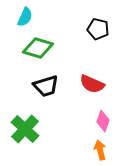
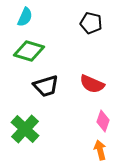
black pentagon: moved 7 px left, 6 px up
green diamond: moved 9 px left, 3 px down
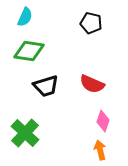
green diamond: rotated 8 degrees counterclockwise
green cross: moved 4 px down
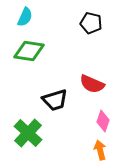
black trapezoid: moved 9 px right, 14 px down
green cross: moved 3 px right
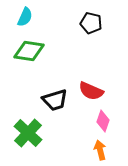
red semicircle: moved 1 px left, 7 px down
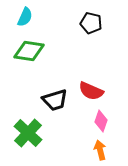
pink diamond: moved 2 px left
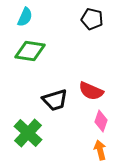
black pentagon: moved 1 px right, 4 px up
green diamond: moved 1 px right
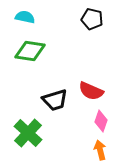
cyan semicircle: rotated 102 degrees counterclockwise
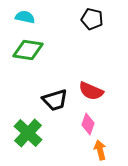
green diamond: moved 2 px left, 1 px up
pink diamond: moved 13 px left, 3 px down
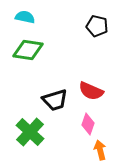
black pentagon: moved 5 px right, 7 px down
green cross: moved 2 px right, 1 px up
